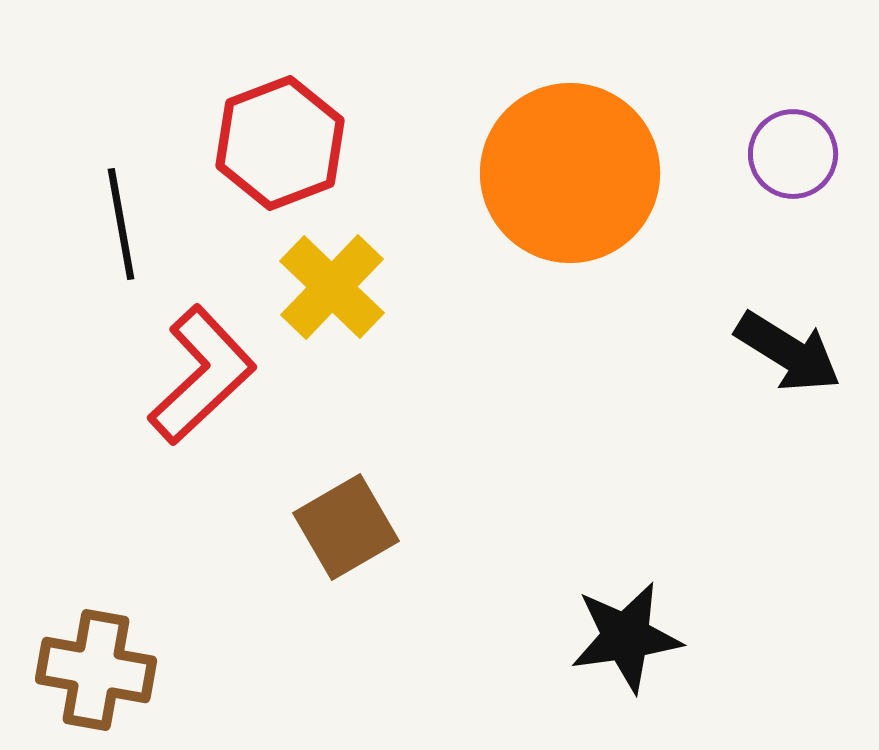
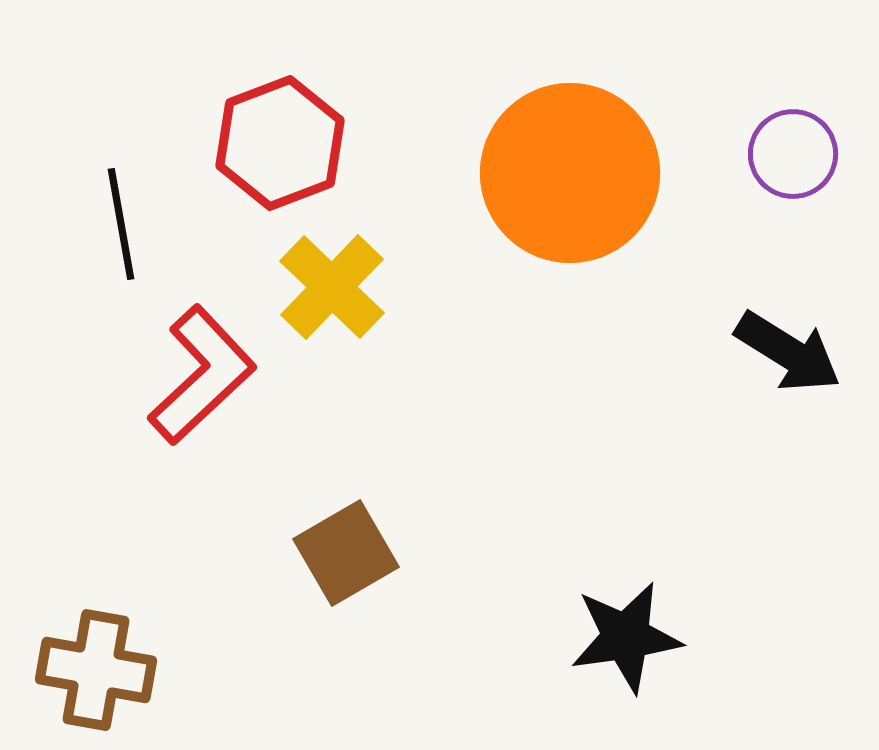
brown square: moved 26 px down
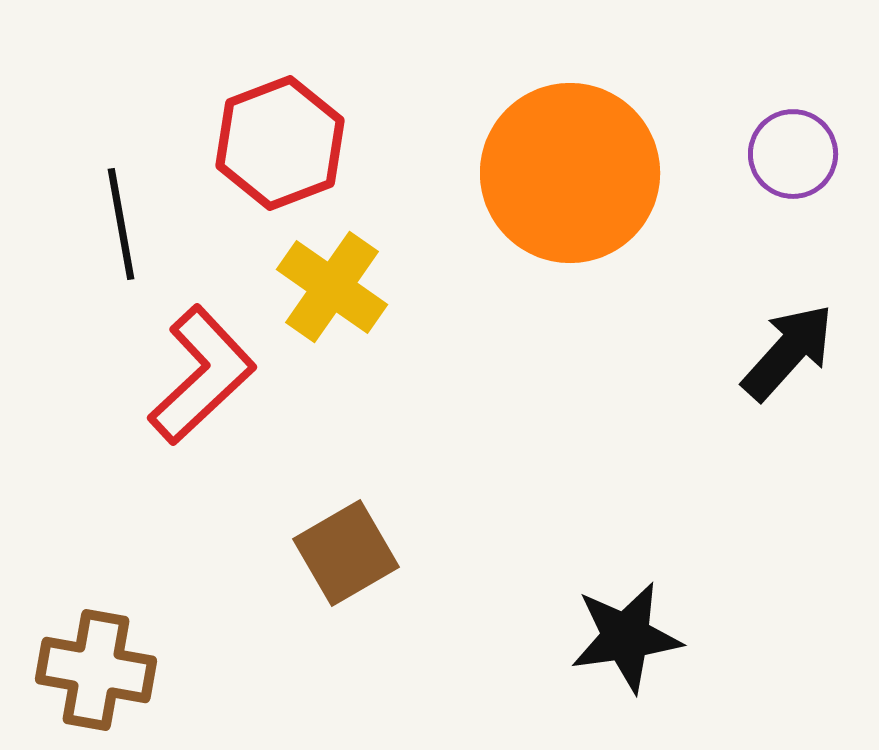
yellow cross: rotated 9 degrees counterclockwise
black arrow: rotated 80 degrees counterclockwise
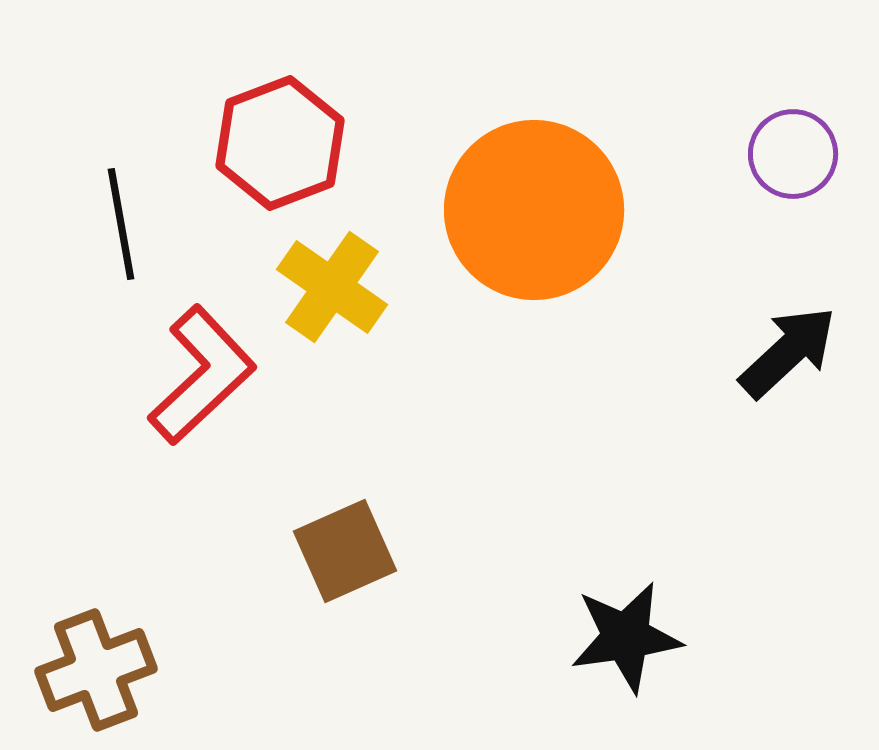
orange circle: moved 36 px left, 37 px down
black arrow: rotated 5 degrees clockwise
brown square: moved 1 px left, 2 px up; rotated 6 degrees clockwise
brown cross: rotated 31 degrees counterclockwise
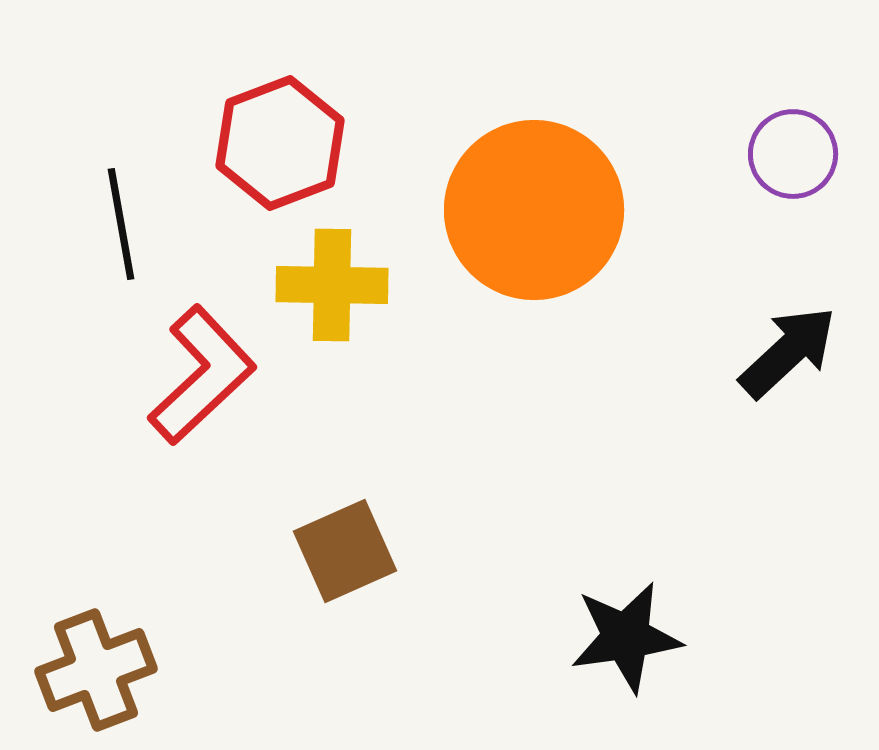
yellow cross: moved 2 px up; rotated 34 degrees counterclockwise
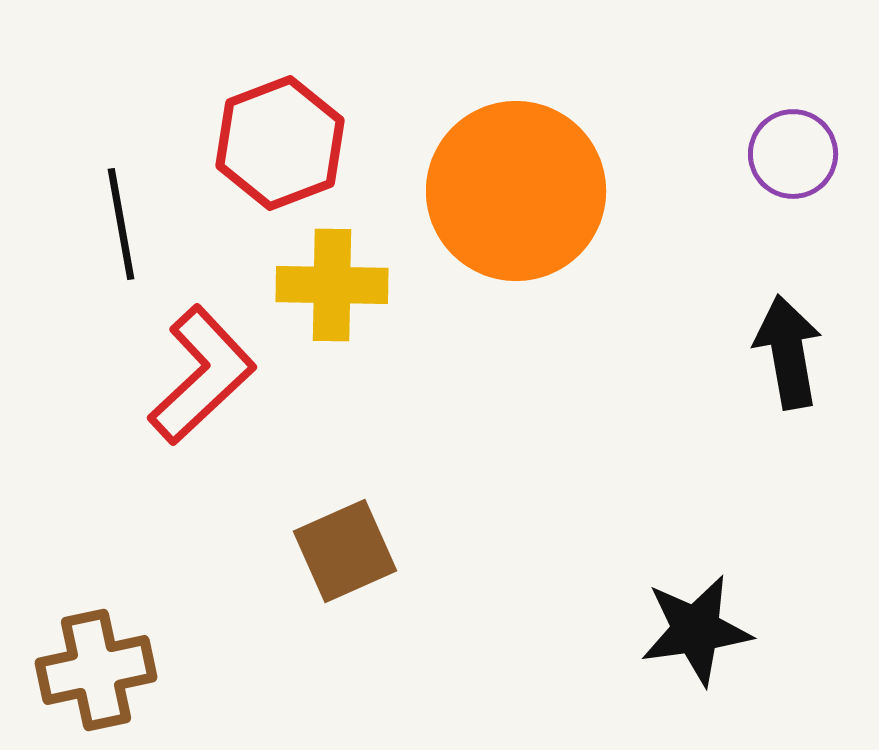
orange circle: moved 18 px left, 19 px up
black arrow: rotated 57 degrees counterclockwise
black star: moved 70 px right, 7 px up
brown cross: rotated 9 degrees clockwise
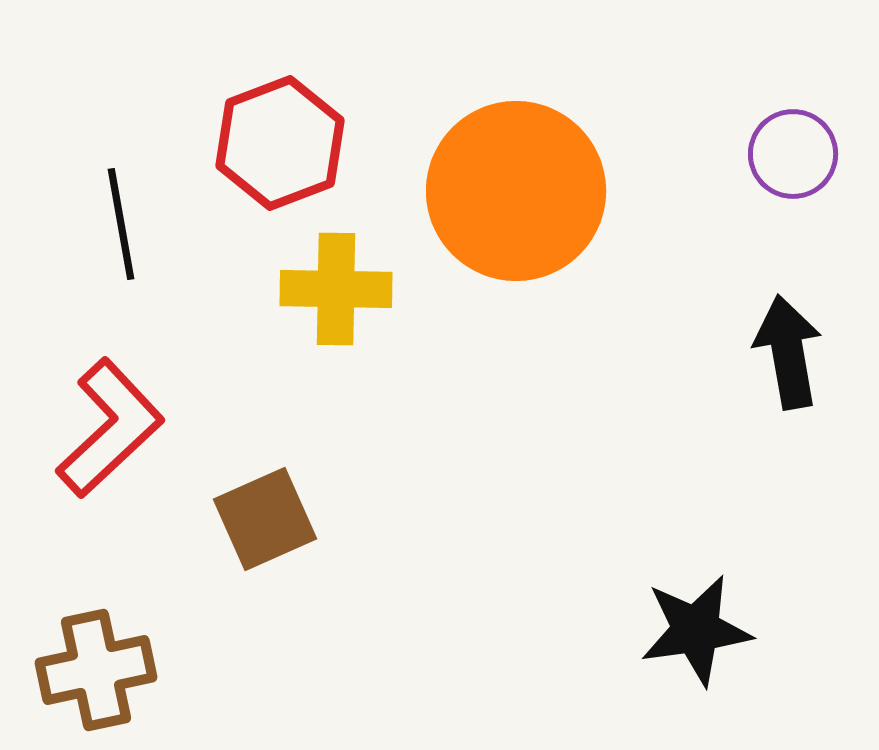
yellow cross: moved 4 px right, 4 px down
red L-shape: moved 92 px left, 53 px down
brown square: moved 80 px left, 32 px up
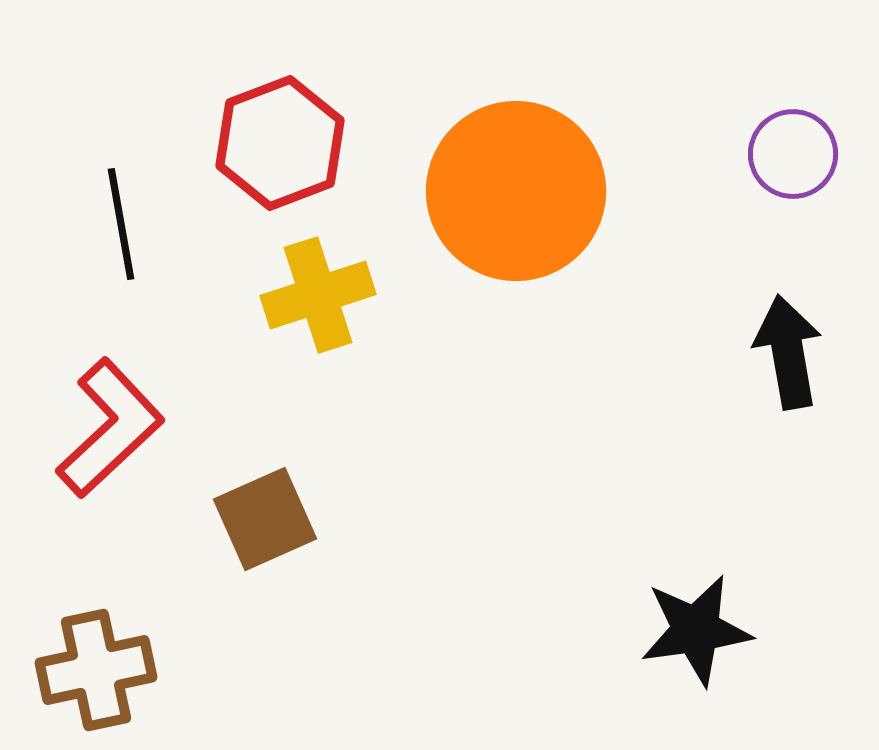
yellow cross: moved 18 px left, 6 px down; rotated 19 degrees counterclockwise
